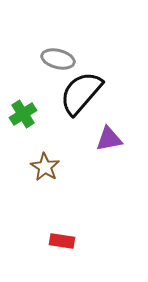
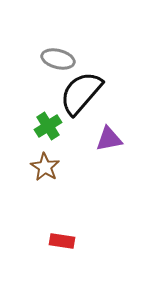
green cross: moved 25 px right, 12 px down
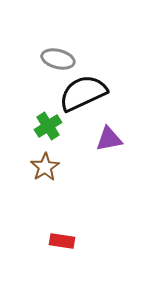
black semicircle: moved 2 px right; rotated 24 degrees clockwise
brown star: rotated 8 degrees clockwise
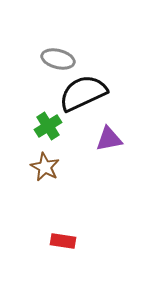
brown star: rotated 12 degrees counterclockwise
red rectangle: moved 1 px right
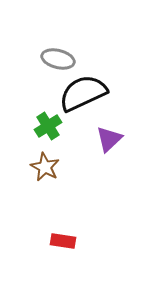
purple triangle: rotated 32 degrees counterclockwise
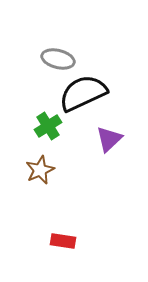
brown star: moved 5 px left, 3 px down; rotated 20 degrees clockwise
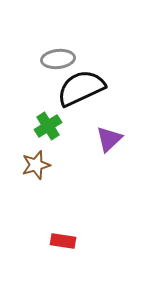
gray ellipse: rotated 20 degrees counterclockwise
black semicircle: moved 2 px left, 5 px up
brown star: moved 4 px left, 5 px up; rotated 8 degrees clockwise
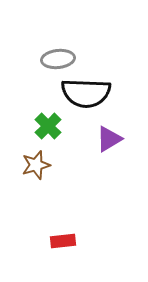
black semicircle: moved 5 px right, 5 px down; rotated 153 degrees counterclockwise
green cross: rotated 12 degrees counterclockwise
purple triangle: rotated 12 degrees clockwise
red rectangle: rotated 15 degrees counterclockwise
